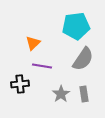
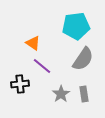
orange triangle: rotated 42 degrees counterclockwise
purple line: rotated 30 degrees clockwise
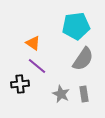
purple line: moved 5 px left
gray star: rotated 12 degrees counterclockwise
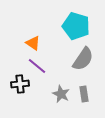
cyan pentagon: rotated 24 degrees clockwise
